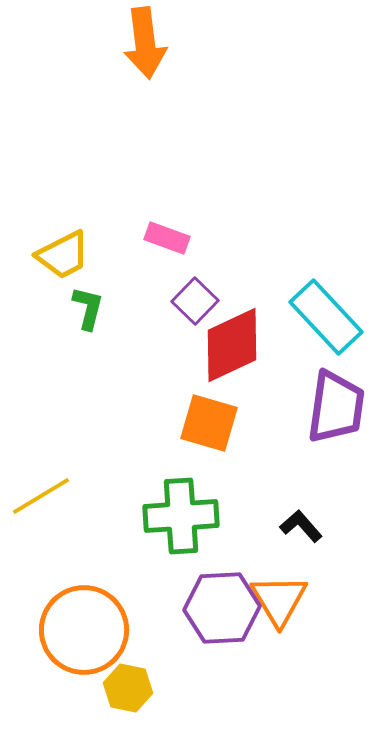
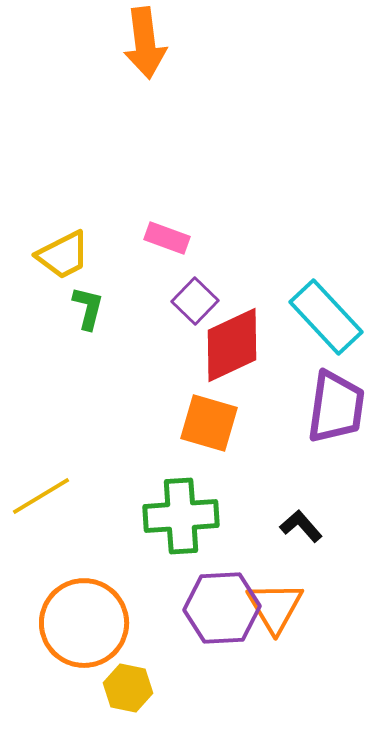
orange triangle: moved 4 px left, 7 px down
orange circle: moved 7 px up
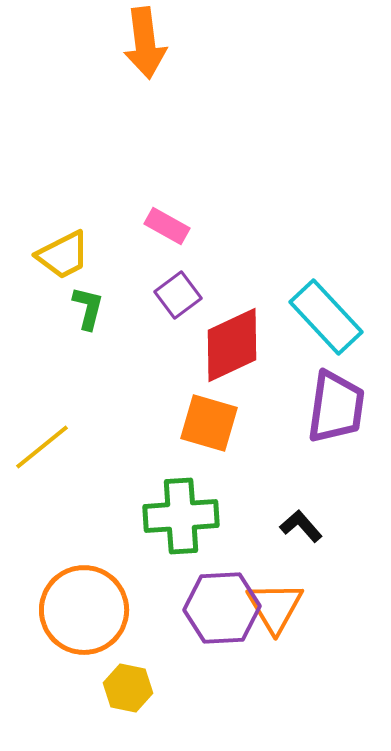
pink rectangle: moved 12 px up; rotated 9 degrees clockwise
purple square: moved 17 px left, 6 px up; rotated 9 degrees clockwise
yellow line: moved 1 px right, 49 px up; rotated 8 degrees counterclockwise
orange circle: moved 13 px up
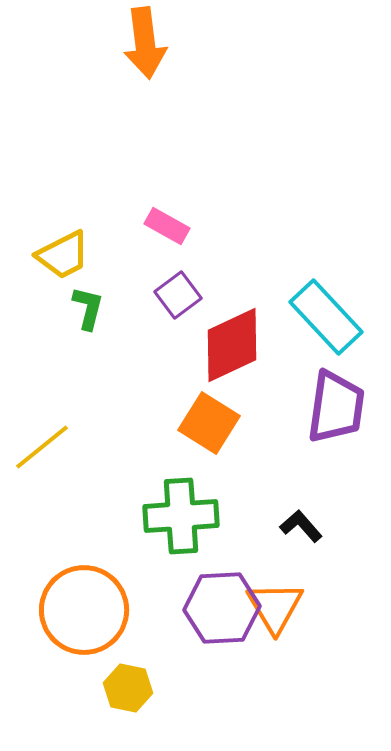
orange square: rotated 16 degrees clockwise
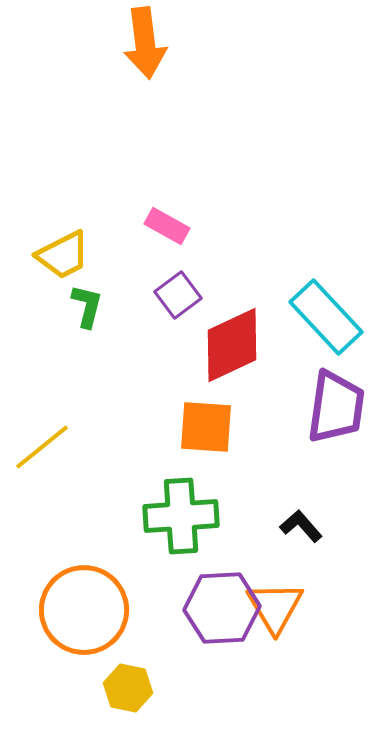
green L-shape: moved 1 px left, 2 px up
orange square: moved 3 px left, 4 px down; rotated 28 degrees counterclockwise
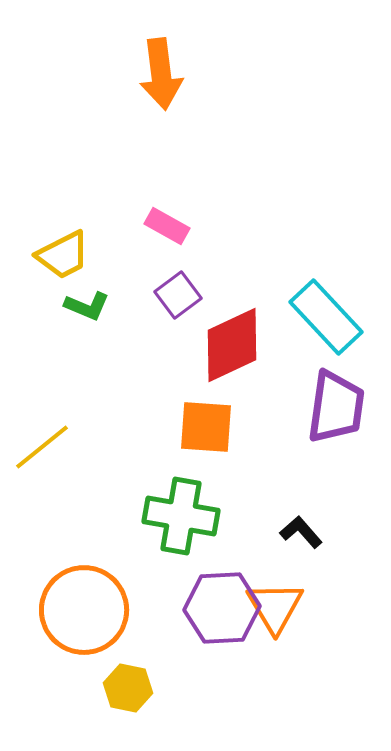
orange arrow: moved 16 px right, 31 px down
green L-shape: rotated 99 degrees clockwise
green cross: rotated 14 degrees clockwise
black L-shape: moved 6 px down
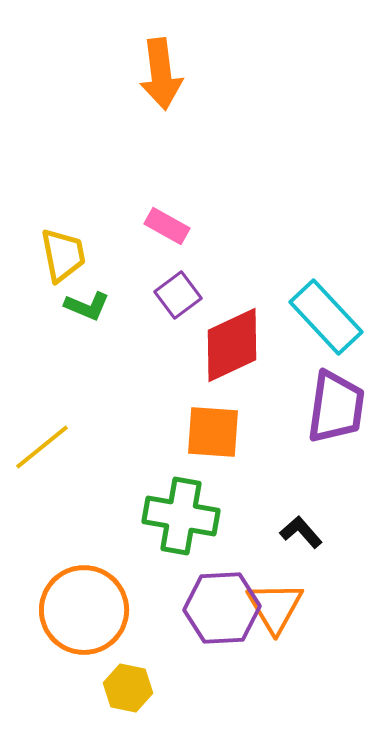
yellow trapezoid: rotated 74 degrees counterclockwise
orange square: moved 7 px right, 5 px down
